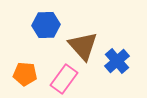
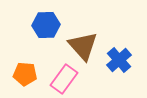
blue cross: moved 2 px right, 1 px up
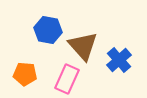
blue hexagon: moved 2 px right, 5 px down; rotated 12 degrees clockwise
pink rectangle: moved 3 px right; rotated 12 degrees counterclockwise
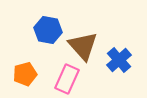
orange pentagon: rotated 20 degrees counterclockwise
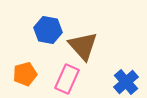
blue cross: moved 7 px right, 22 px down
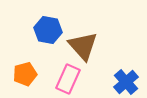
pink rectangle: moved 1 px right
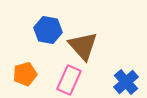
pink rectangle: moved 1 px right, 1 px down
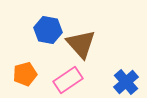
brown triangle: moved 2 px left, 2 px up
pink rectangle: moved 1 px left; rotated 32 degrees clockwise
